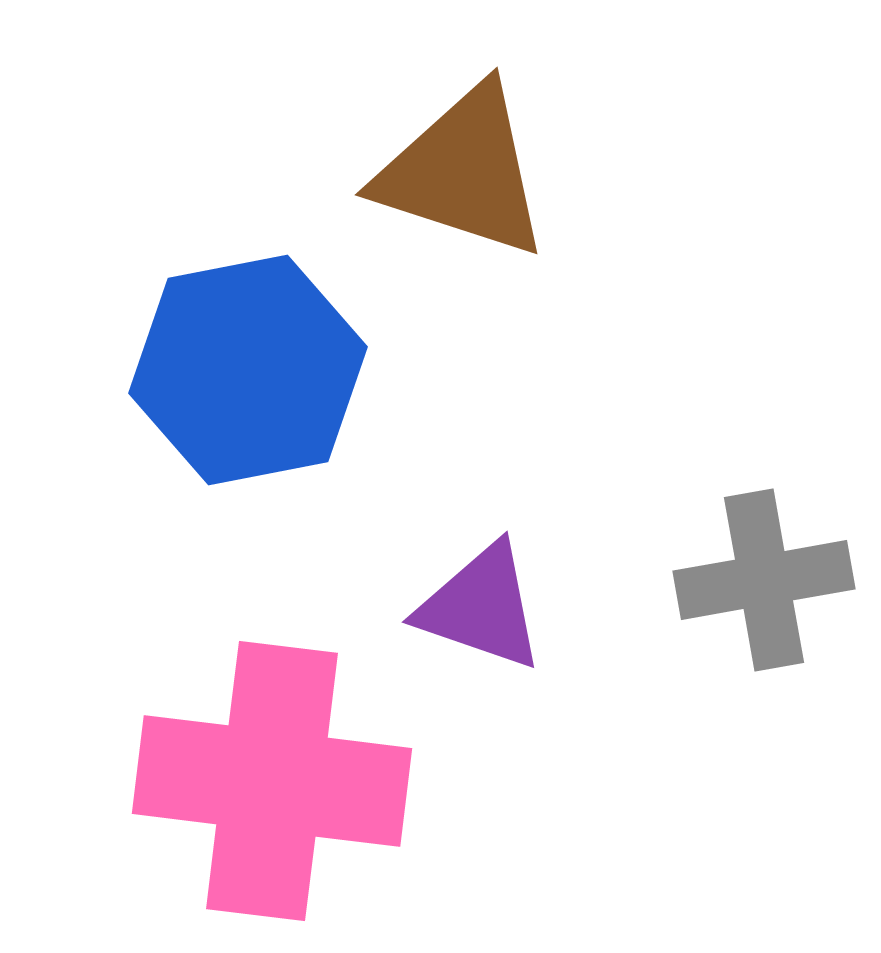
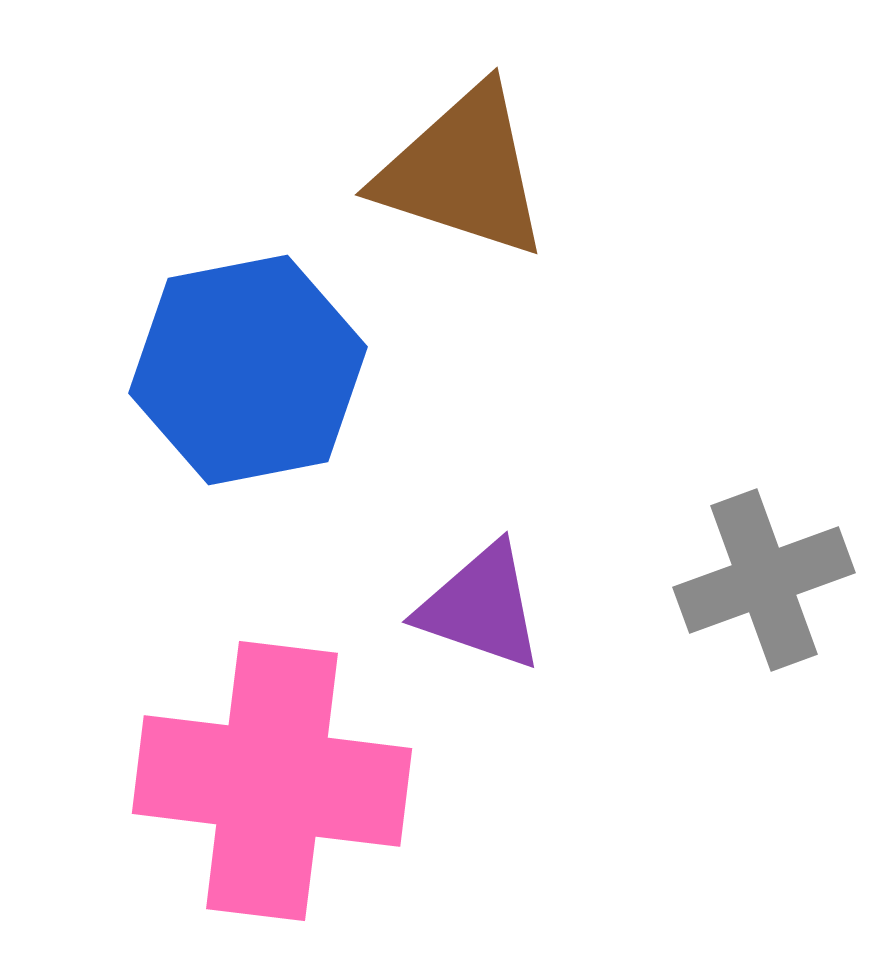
gray cross: rotated 10 degrees counterclockwise
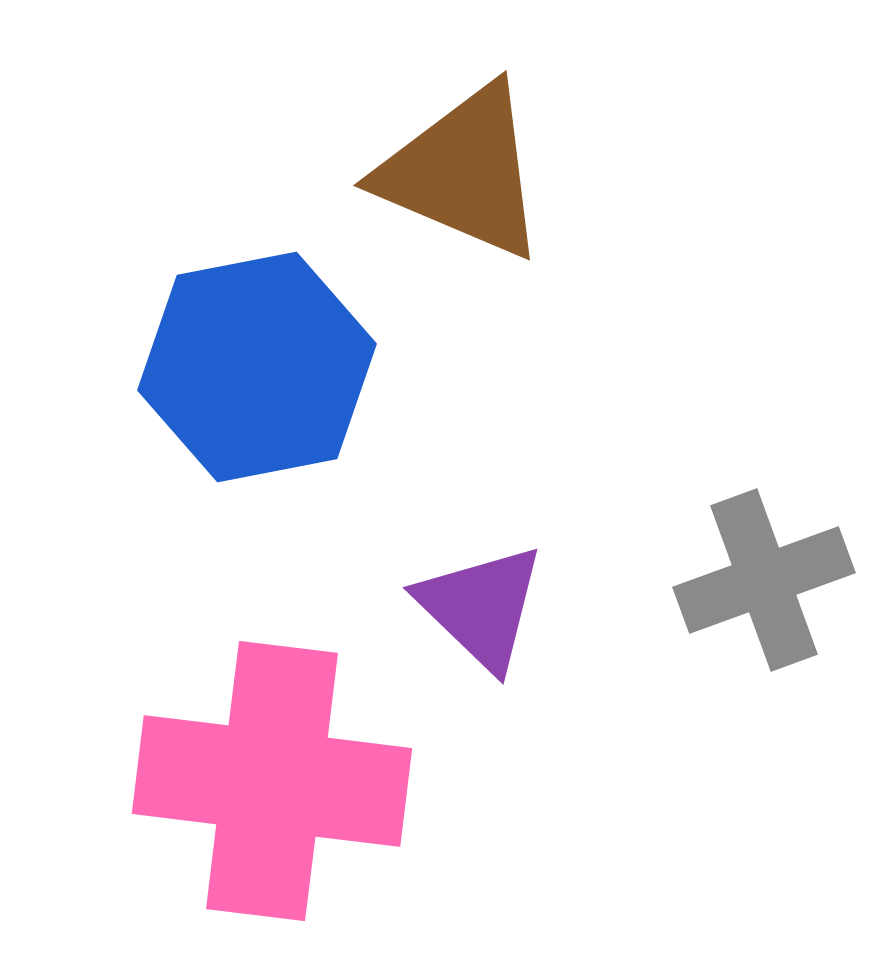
brown triangle: rotated 5 degrees clockwise
blue hexagon: moved 9 px right, 3 px up
purple triangle: rotated 25 degrees clockwise
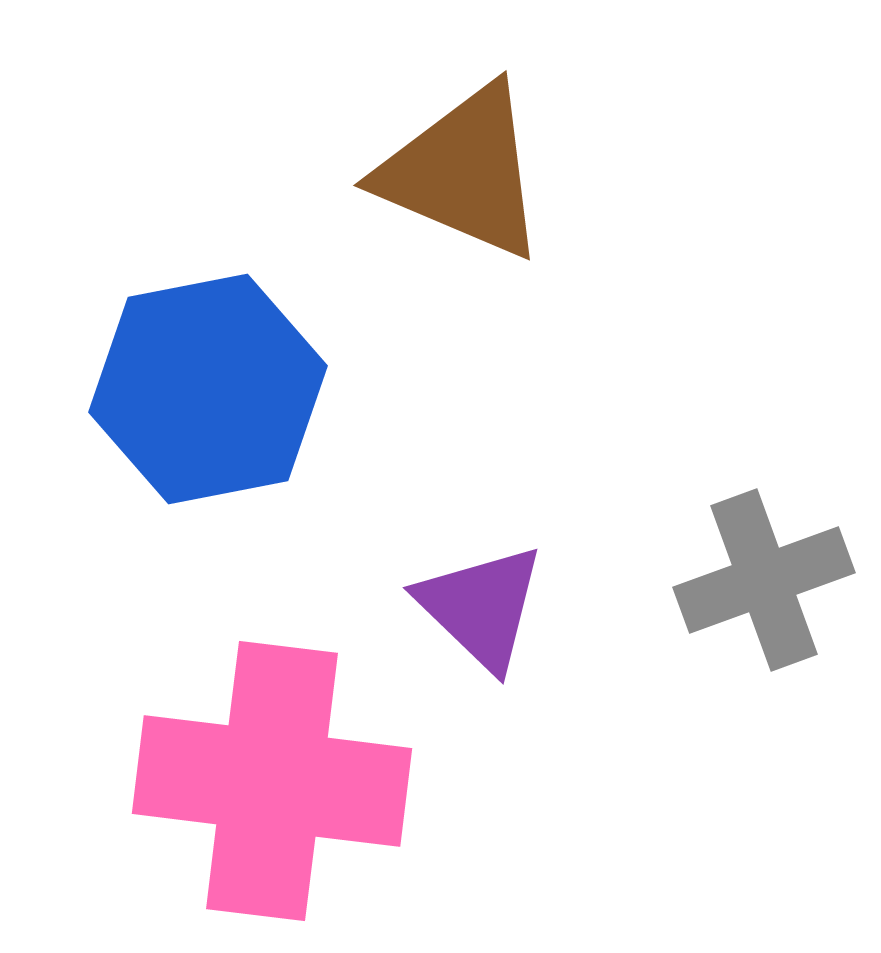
blue hexagon: moved 49 px left, 22 px down
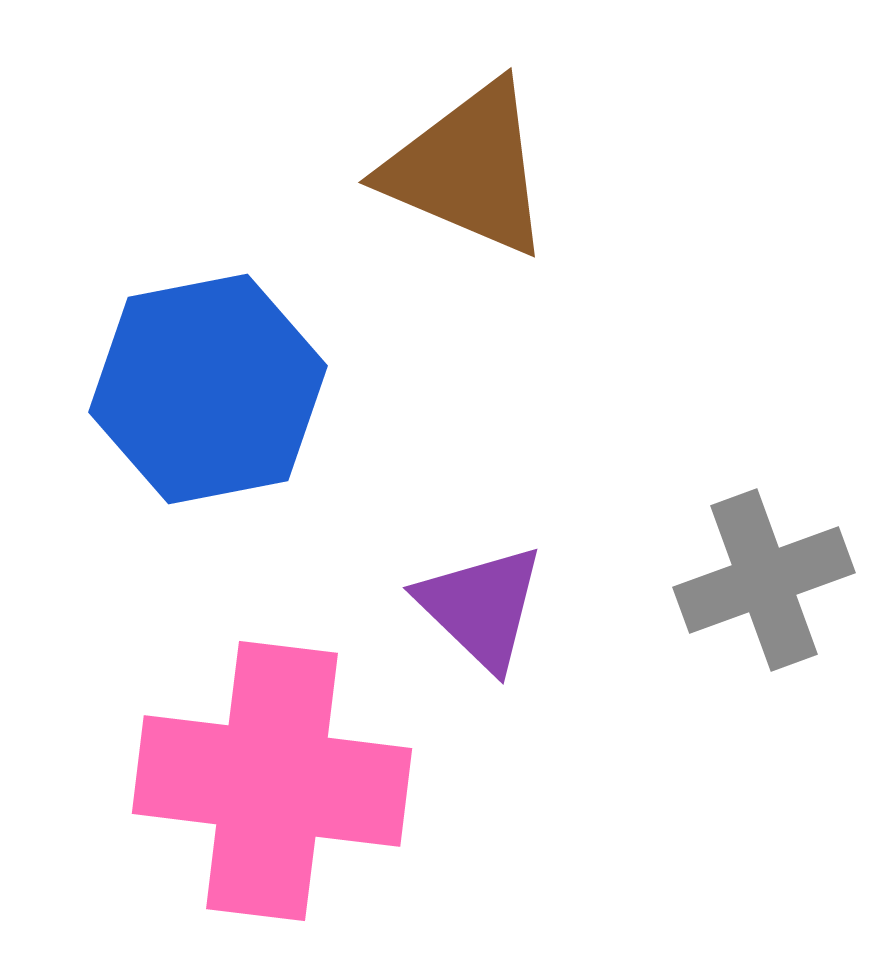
brown triangle: moved 5 px right, 3 px up
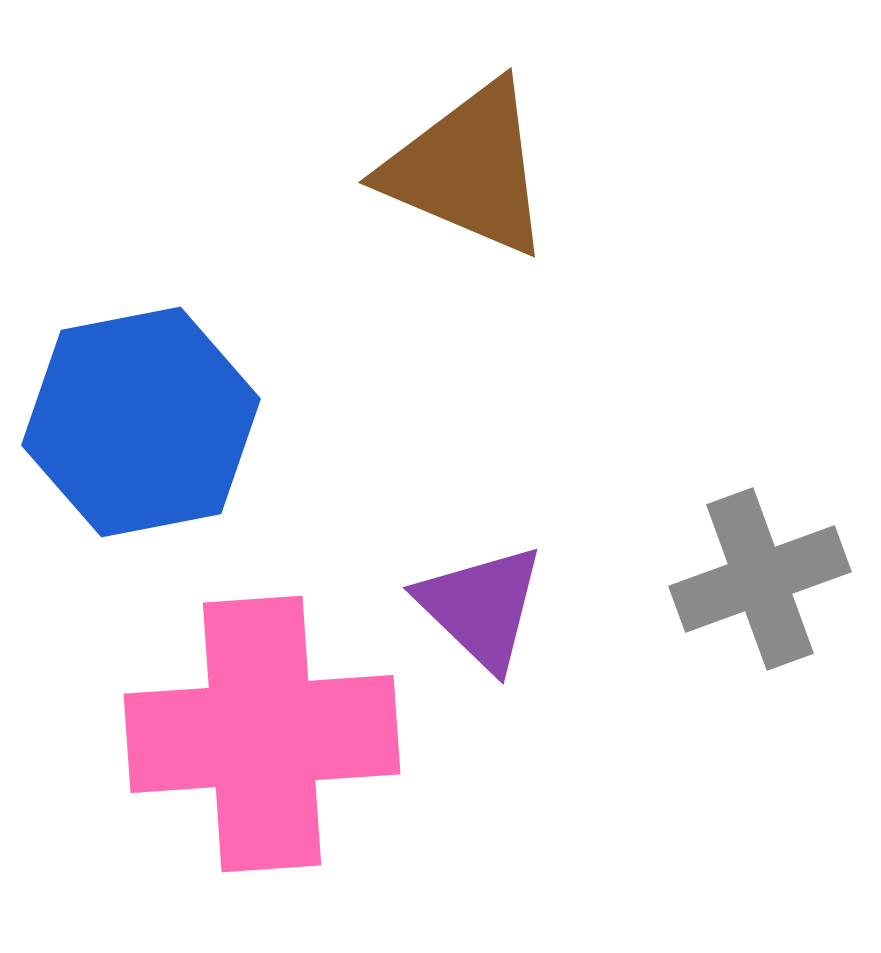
blue hexagon: moved 67 px left, 33 px down
gray cross: moved 4 px left, 1 px up
pink cross: moved 10 px left, 47 px up; rotated 11 degrees counterclockwise
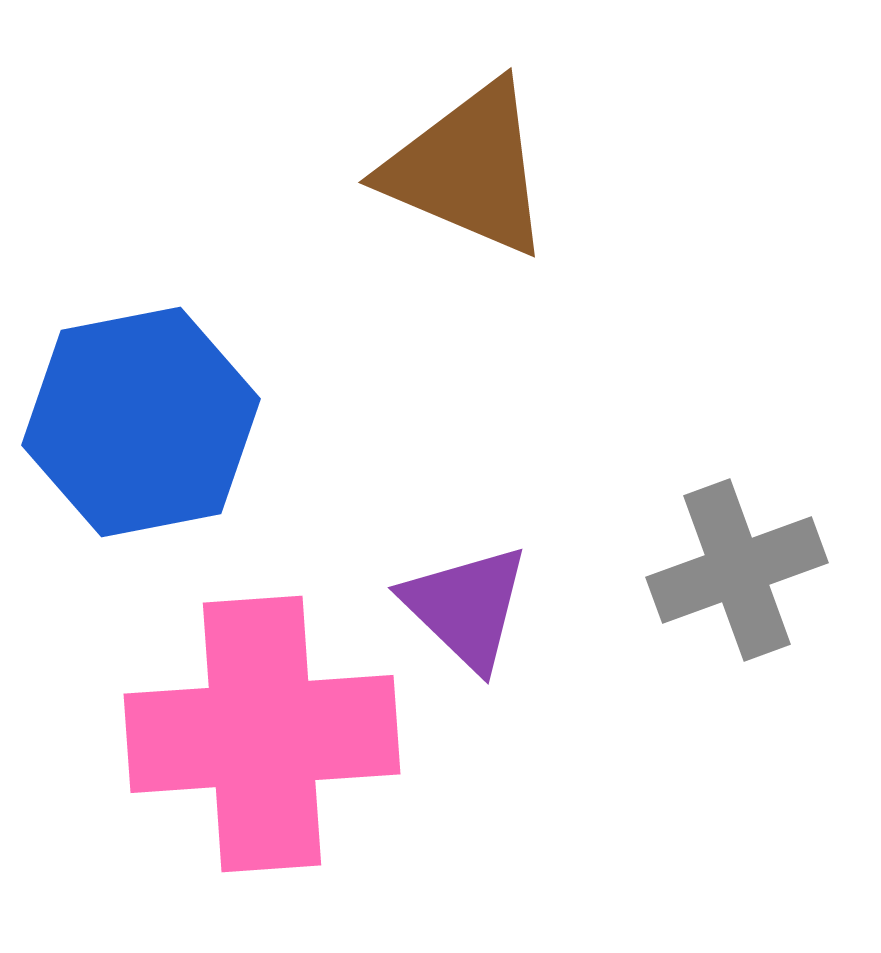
gray cross: moved 23 px left, 9 px up
purple triangle: moved 15 px left
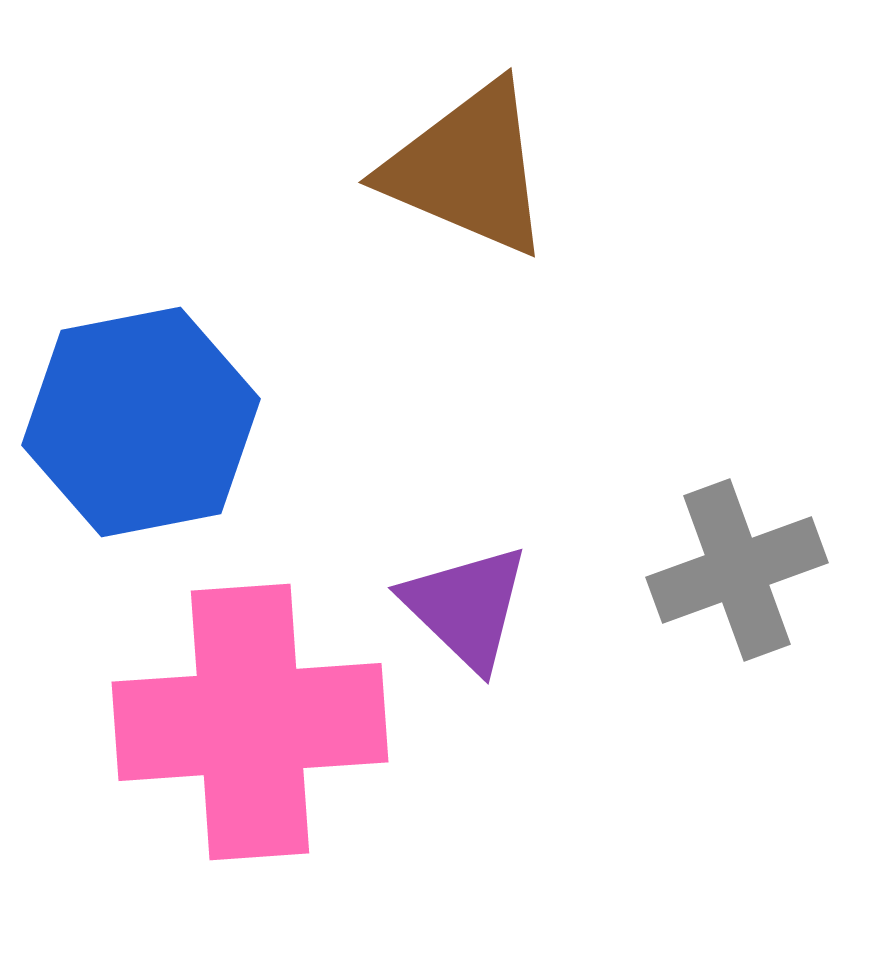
pink cross: moved 12 px left, 12 px up
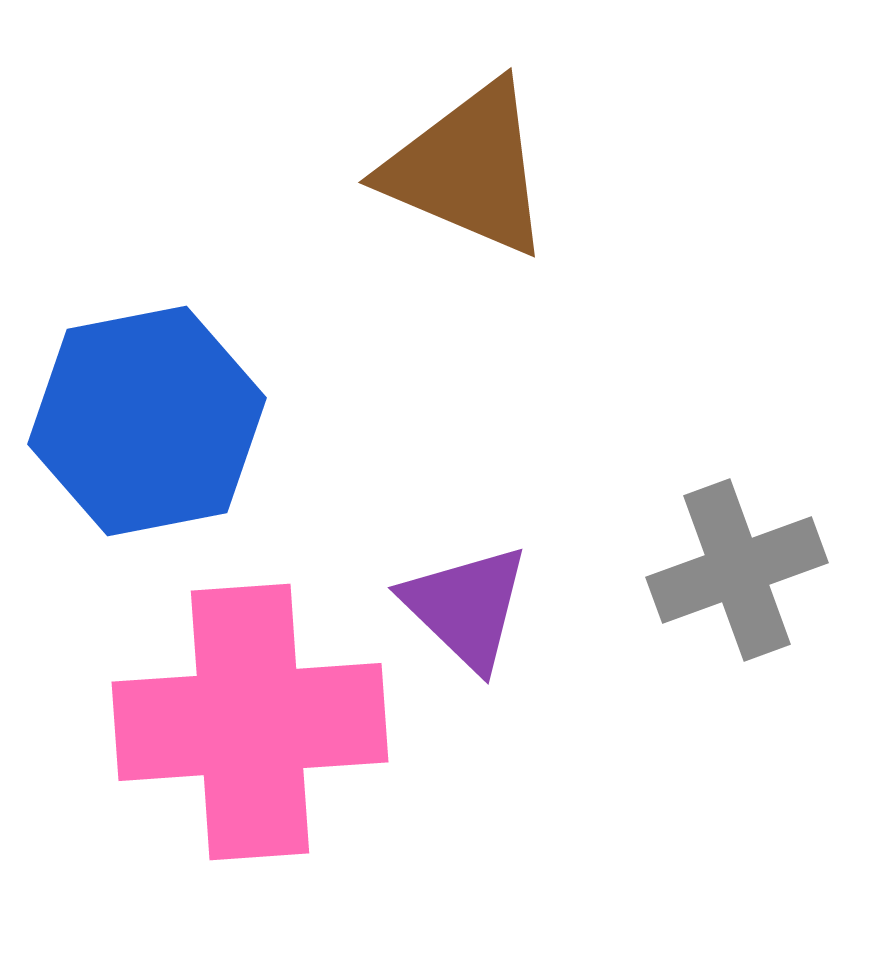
blue hexagon: moved 6 px right, 1 px up
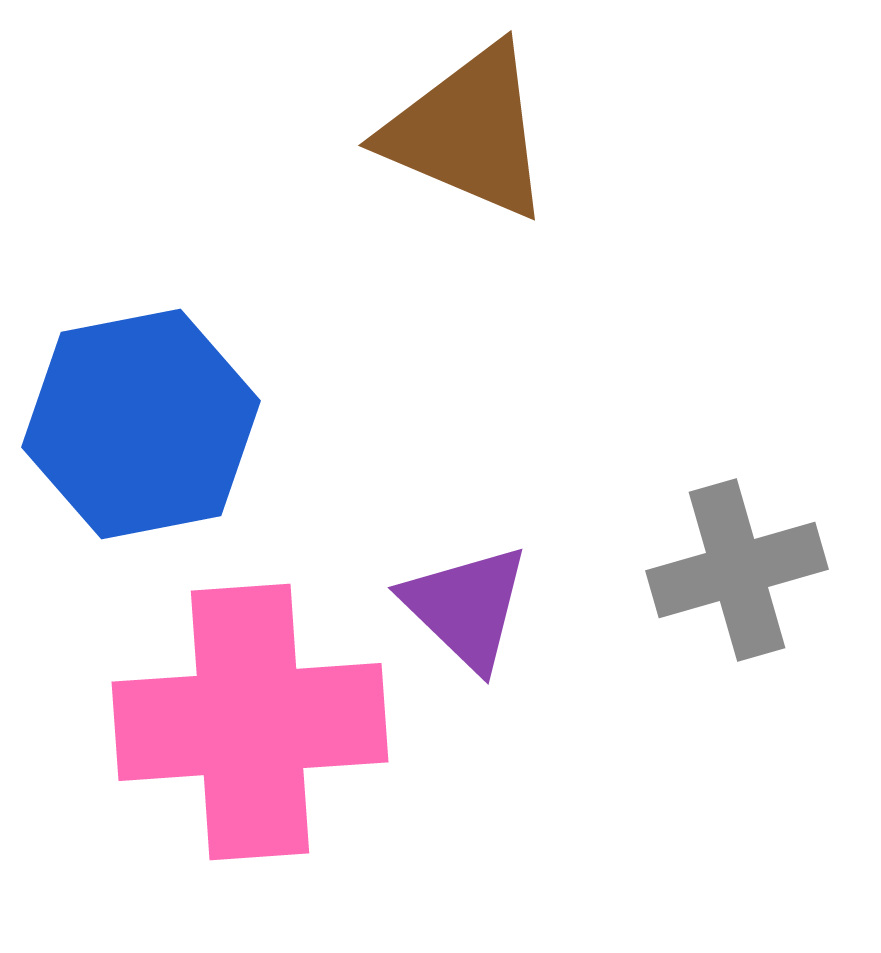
brown triangle: moved 37 px up
blue hexagon: moved 6 px left, 3 px down
gray cross: rotated 4 degrees clockwise
